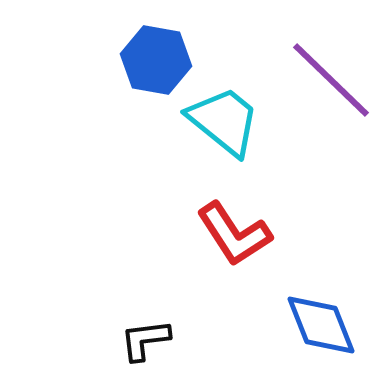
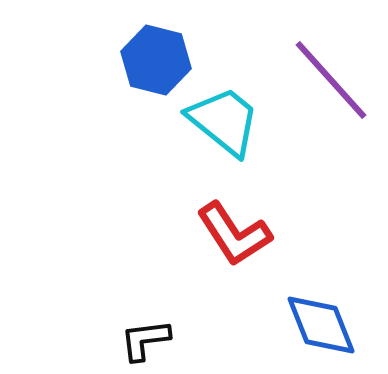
blue hexagon: rotated 4 degrees clockwise
purple line: rotated 4 degrees clockwise
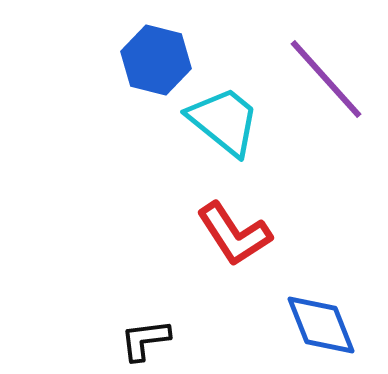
purple line: moved 5 px left, 1 px up
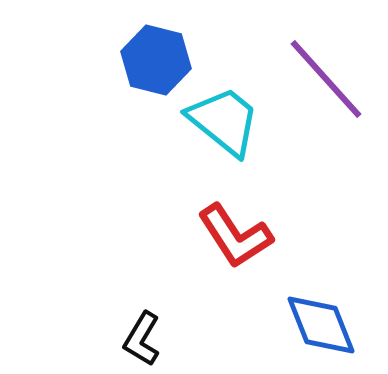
red L-shape: moved 1 px right, 2 px down
black L-shape: moved 3 px left, 1 px up; rotated 52 degrees counterclockwise
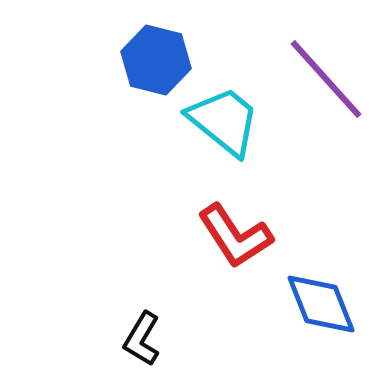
blue diamond: moved 21 px up
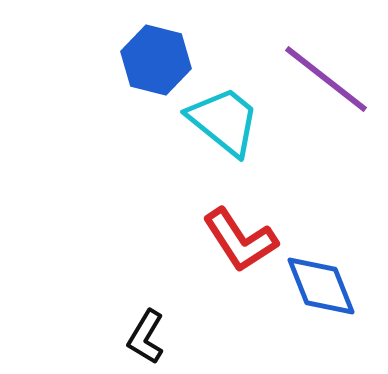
purple line: rotated 10 degrees counterclockwise
red L-shape: moved 5 px right, 4 px down
blue diamond: moved 18 px up
black L-shape: moved 4 px right, 2 px up
